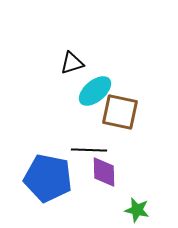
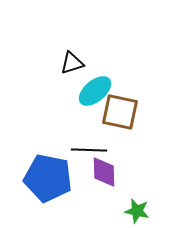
green star: moved 1 px down
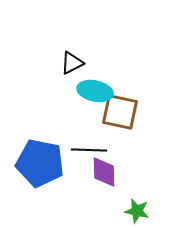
black triangle: rotated 10 degrees counterclockwise
cyan ellipse: rotated 52 degrees clockwise
blue pentagon: moved 8 px left, 15 px up
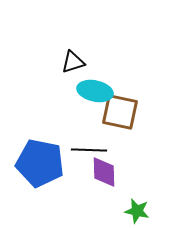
black triangle: moved 1 px right, 1 px up; rotated 10 degrees clockwise
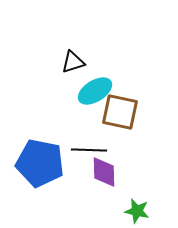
cyan ellipse: rotated 44 degrees counterclockwise
